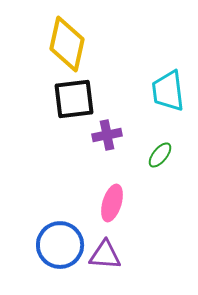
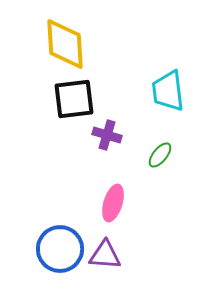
yellow diamond: moved 2 px left; rotated 16 degrees counterclockwise
purple cross: rotated 28 degrees clockwise
pink ellipse: moved 1 px right
blue circle: moved 4 px down
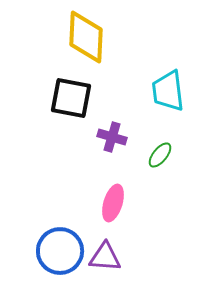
yellow diamond: moved 21 px right, 7 px up; rotated 6 degrees clockwise
black square: moved 3 px left, 1 px up; rotated 18 degrees clockwise
purple cross: moved 5 px right, 2 px down
blue circle: moved 2 px down
purple triangle: moved 2 px down
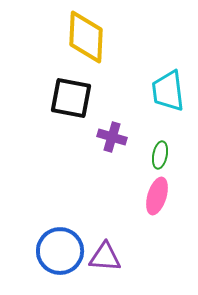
green ellipse: rotated 28 degrees counterclockwise
pink ellipse: moved 44 px right, 7 px up
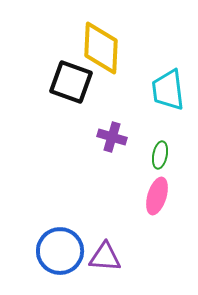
yellow diamond: moved 15 px right, 11 px down
cyan trapezoid: moved 1 px up
black square: moved 16 px up; rotated 9 degrees clockwise
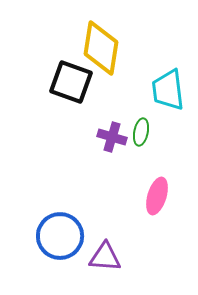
yellow diamond: rotated 6 degrees clockwise
green ellipse: moved 19 px left, 23 px up
blue circle: moved 15 px up
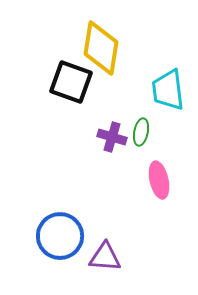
pink ellipse: moved 2 px right, 16 px up; rotated 30 degrees counterclockwise
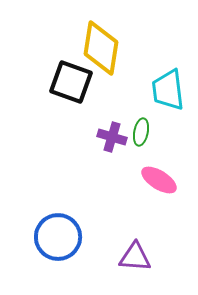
pink ellipse: rotated 45 degrees counterclockwise
blue circle: moved 2 px left, 1 px down
purple triangle: moved 30 px right
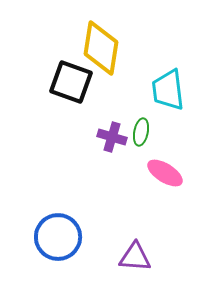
pink ellipse: moved 6 px right, 7 px up
